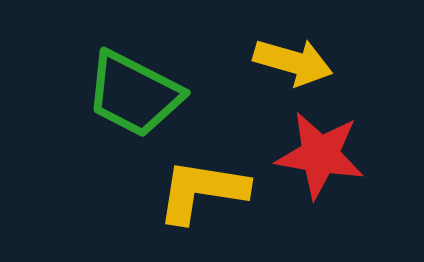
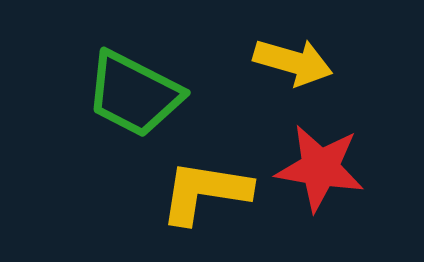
red star: moved 13 px down
yellow L-shape: moved 3 px right, 1 px down
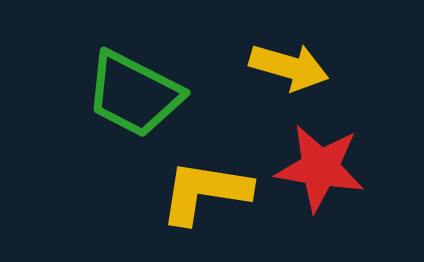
yellow arrow: moved 4 px left, 5 px down
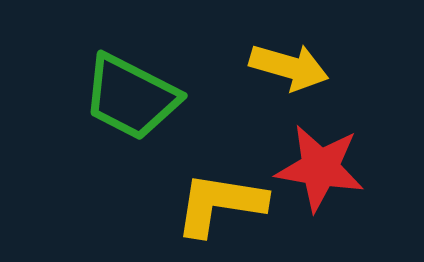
green trapezoid: moved 3 px left, 3 px down
yellow L-shape: moved 15 px right, 12 px down
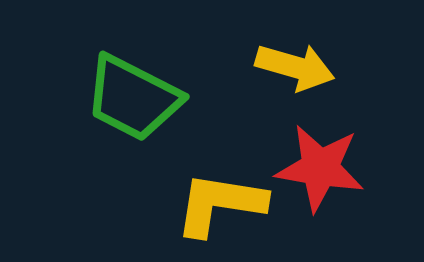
yellow arrow: moved 6 px right
green trapezoid: moved 2 px right, 1 px down
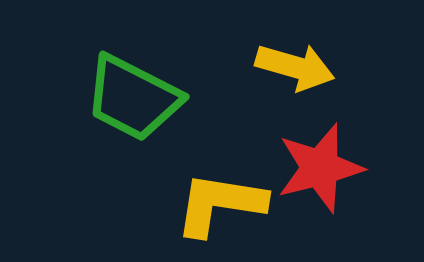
red star: rotated 24 degrees counterclockwise
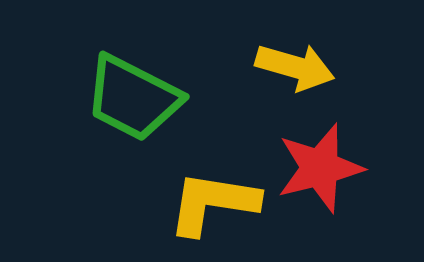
yellow L-shape: moved 7 px left, 1 px up
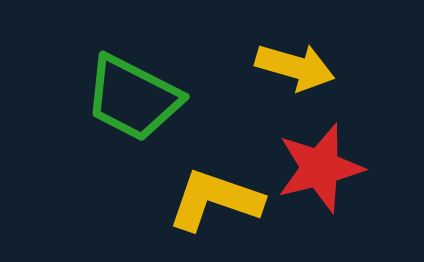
yellow L-shape: moved 2 px right, 3 px up; rotated 10 degrees clockwise
